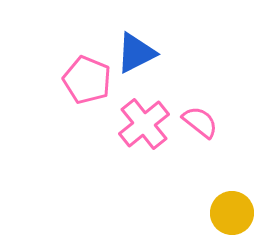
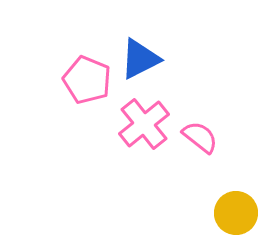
blue triangle: moved 4 px right, 6 px down
pink semicircle: moved 15 px down
yellow circle: moved 4 px right
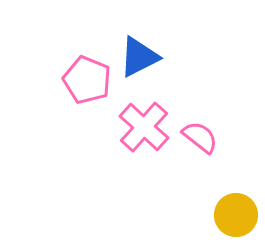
blue triangle: moved 1 px left, 2 px up
pink cross: moved 3 px down; rotated 9 degrees counterclockwise
yellow circle: moved 2 px down
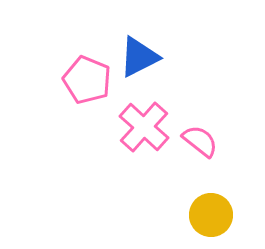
pink semicircle: moved 4 px down
yellow circle: moved 25 px left
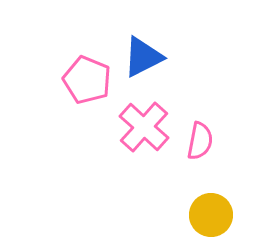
blue triangle: moved 4 px right
pink semicircle: rotated 63 degrees clockwise
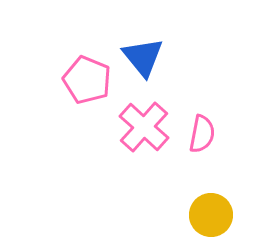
blue triangle: rotated 42 degrees counterclockwise
pink semicircle: moved 2 px right, 7 px up
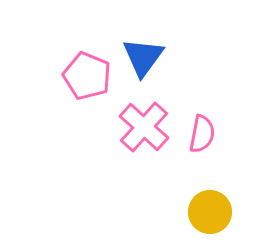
blue triangle: rotated 15 degrees clockwise
pink pentagon: moved 4 px up
yellow circle: moved 1 px left, 3 px up
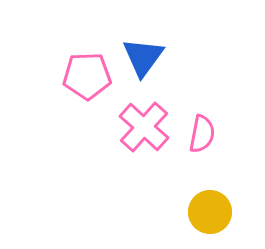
pink pentagon: rotated 24 degrees counterclockwise
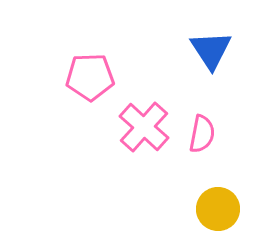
blue triangle: moved 68 px right, 7 px up; rotated 9 degrees counterclockwise
pink pentagon: moved 3 px right, 1 px down
yellow circle: moved 8 px right, 3 px up
